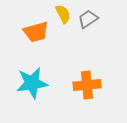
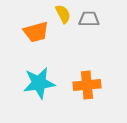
gray trapezoid: moved 1 px right; rotated 35 degrees clockwise
cyan star: moved 7 px right
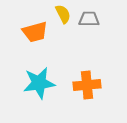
orange trapezoid: moved 1 px left
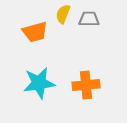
yellow semicircle: rotated 132 degrees counterclockwise
orange cross: moved 1 px left
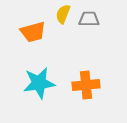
orange trapezoid: moved 2 px left
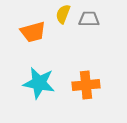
cyan star: rotated 20 degrees clockwise
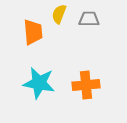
yellow semicircle: moved 4 px left
orange trapezoid: rotated 80 degrees counterclockwise
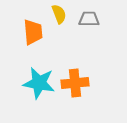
yellow semicircle: rotated 138 degrees clockwise
orange cross: moved 11 px left, 2 px up
